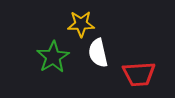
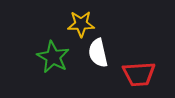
green star: rotated 12 degrees counterclockwise
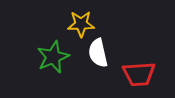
green star: rotated 20 degrees clockwise
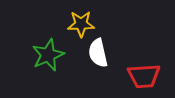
green star: moved 5 px left, 2 px up
red trapezoid: moved 5 px right, 2 px down
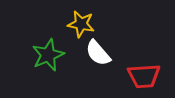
yellow star: rotated 12 degrees clockwise
white semicircle: rotated 28 degrees counterclockwise
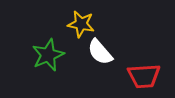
white semicircle: moved 2 px right, 1 px up
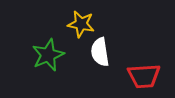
white semicircle: rotated 32 degrees clockwise
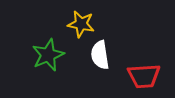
white semicircle: moved 3 px down
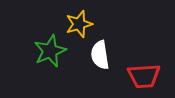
yellow star: moved 2 px left; rotated 28 degrees counterclockwise
green star: moved 2 px right, 4 px up
